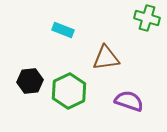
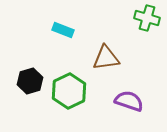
black hexagon: rotated 10 degrees counterclockwise
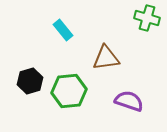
cyan rectangle: rotated 30 degrees clockwise
green hexagon: rotated 20 degrees clockwise
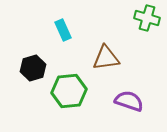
cyan rectangle: rotated 15 degrees clockwise
black hexagon: moved 3 px right, 13 px up
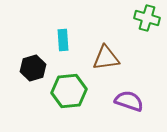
cyan rectangle: moved 10 px down; rotated 20 degrees clockwise
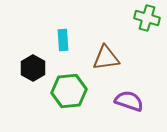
black hexagon: rotated 15 degrees counterclockwise
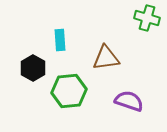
cyan rectangle: moved 3 px left
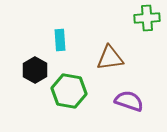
green cross: rotated 20 degrees counterclockwise
brown triangle: moved 4 px right
black hexagon: moved 2 px right, 2 px down
green hexagon: rotated 16 degrees clockwise
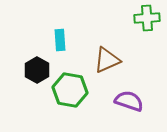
brown triangle: moved 3 px left, 2 px down; rotated 16 degrees counterclockwise
black hexagon: moved 2 px right
green hexagon: moved 1 px right, 1 px up
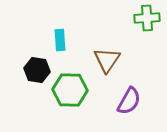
brown triangle: rotated 32 degrees counterclockwise
black hexagon: rotated 20 degrees counterclockwise
green hexagon: rotated 8 degrees counterclockwise
purple semicircle: rotated 100 degrees clockwise
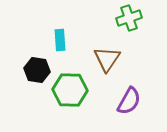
green cross: moved 18 px left; rotated 15 degrees counterclockwise
brown triangle: moved 1 px up
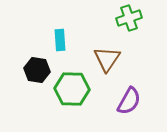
green hexagon: moved 2 px right, 1 px up
